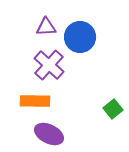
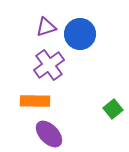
purple triangle: rotated 15 degrees counterclockwise
blue circle: moved 3 px up
purple cross: rotated 12 degrees clockwise
purple ellipse: rotated 20 degrees clockwise
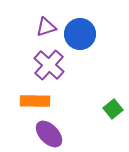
purple cross: rotated 12 degrees counterclockwise
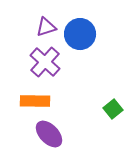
purple cross: moved 4 px left, 3 px up
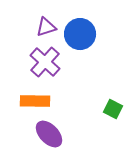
green square: rotated 24 degrees counterclockwise
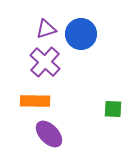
purple triangle: moved 2 px down
blue circle: moved 1 px right
green square: rotated 24 degrees counterclockwise
